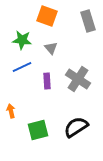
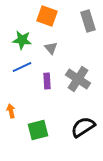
black semicircle: moved 7 px right
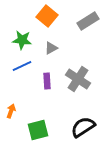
orange square: rotated 20 degrees clockwise
gray rectangle: rotated 75 degrees clockwise
gray triangle: rotated 40 degrees clockwise
blue line: moved 1 px up
orange arrow: rotated 32 degrees clockwise
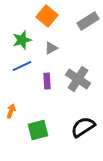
green star: rotated 24 degrees counterclockwise
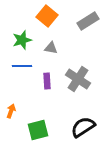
gray triangle: rotated 40 degrees clockwise
blue line: rotated 24 degrees clockwise
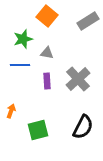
green star: moved 1 px right, 1 px up
gray triangle: moved 4 px left, 5 px down
blue line: moved 2 px left, 1 px up
gray cross: rotated 15 degrees clockwise
black semicircle: rotated 150 degrees clockwise
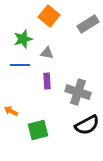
orange square: moved 2 px right
gray rectangle: moved 3 px down
gray cross: moved 13 px down; rotated 30 degrees counterclockwise
orange arrow: rotated 80 degrees counterclockwise
black semicircle: moved 4 px right, 2 px up; rotated 35 degrees clockwise
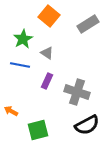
green star: rotated 12 degrees counterclockwise
gray triangle: rotated 24 degrees clockwise
blue line: rotated 12 degrees clockwise
purple rectangle: rotated 28 degrees clockwise
gray cross: moved 1 px left
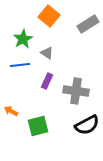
blue line: rotated 18 degrees counterclockwise
gray cross: moved 1 px left, 1 px up; rotated 10 degrees counterclockwise
green square: moved 4 px up
